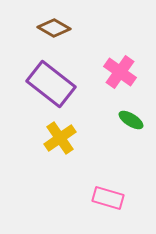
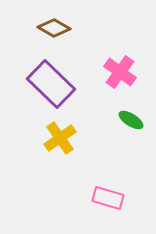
purple rectangle: rotated 6 degrees clockwise
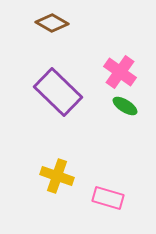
brown diamond: moved 2 px left, 5 px up
purple rectangle: moved 7 px right, 8 px down
green ellipse: moved 6 px left, 14 px up
yellow cross: moved 3 px left, 38 px down; rotated 36 degrees counterclockwise
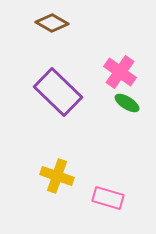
green ellipse: moved 2 px right, 3 px up
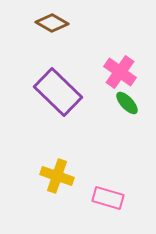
green ellipse: rotated 15 degrees clockwise
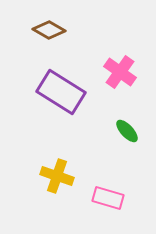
brown diamond: moved 3 px left, 7 px down
purple rectangle: moved 3 px right; rotated 12 degrees counterclockwise
green ellipse: moved 28 px down
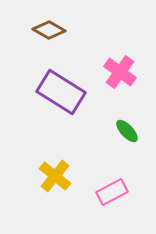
yellow cross: moved 2 px left; rotated 20 degrees clockwise
pink rectangle: moved 4 px right, 6 px up; rotated 44 degrees counterclockwise
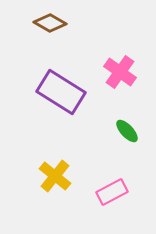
brown diamond: moved 1 px right, 7 px up
